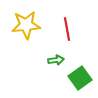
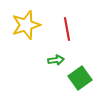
yellow star: rotated 12 degrees counterclockwise
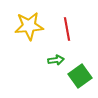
yellow star: moved 3 px right, 1 px down; rotated 12 degrees clockwise
green square: moved 2 px up
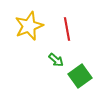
yellow star: rotated 16 degrees counterclockwise
green arrow: rotated 49 degrees clockwise
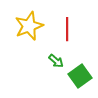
red line: rotated 10 degrees clockwise
green arrow: moved 1 px down
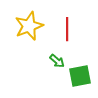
green arrow: moved 1 px right
green square: rotated 25 degrees clockwise
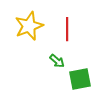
green square: moved 3 px down
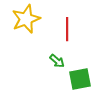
yellow star: moved 3 px left, 7 px up
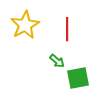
yellow star: moved 1 px left, 6 px down; rotated 8 degrees counterclockwise
green square: moved 2 px left, 1 px up
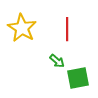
yellow star: moved 3 px left, 3 px down; rotated 12 degrees counterclockwise
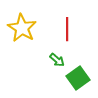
green arrow: moved 1 px up
green square: rotated 25 degrees counterclockwise
